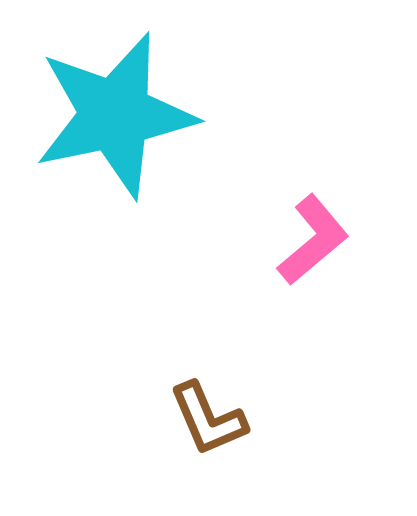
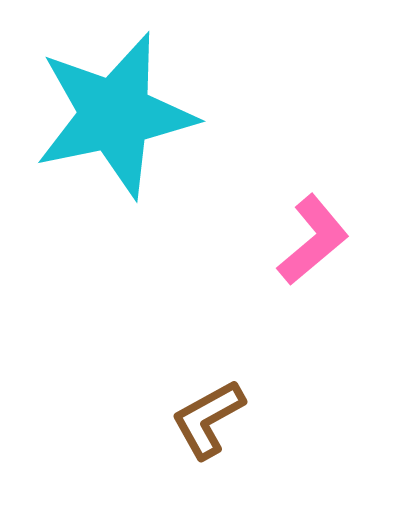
brown L-shape: rotated 84 degrees clockwise
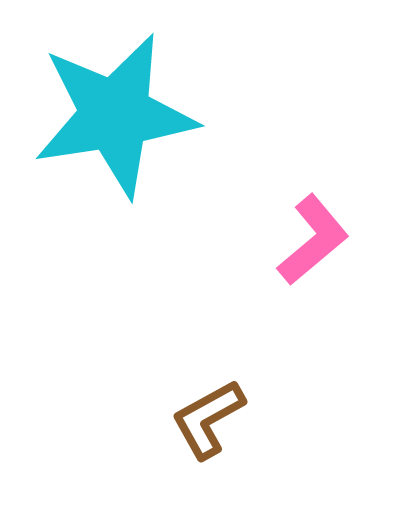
cyan star: rotated 3 degrees clockwise
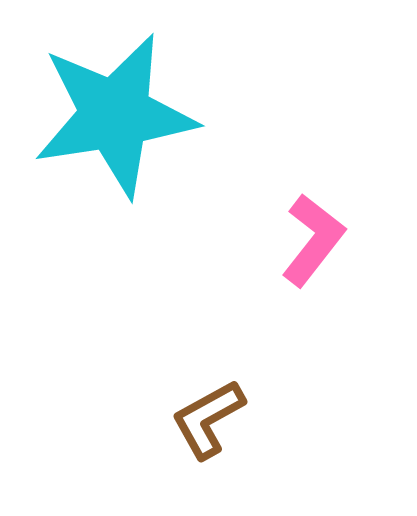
pink L-shape: rotated 12 degrees counterclockwise
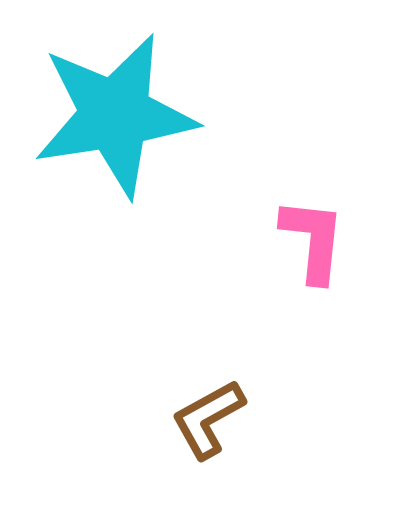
pink L-shape: rotated 32 degrees counterclockwise
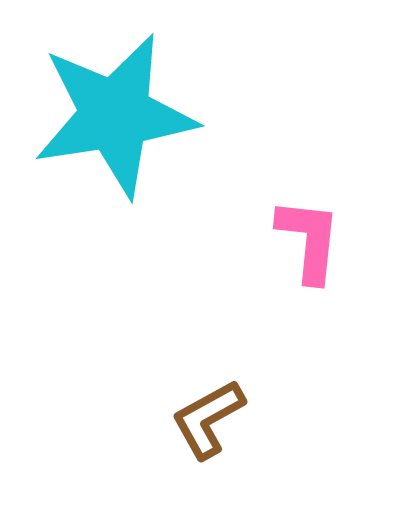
pink L-shape: moved 4 px left
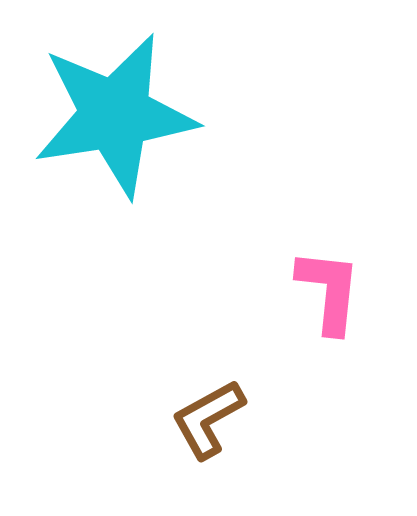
pink L-shape: moved 20 px right, 51 px down
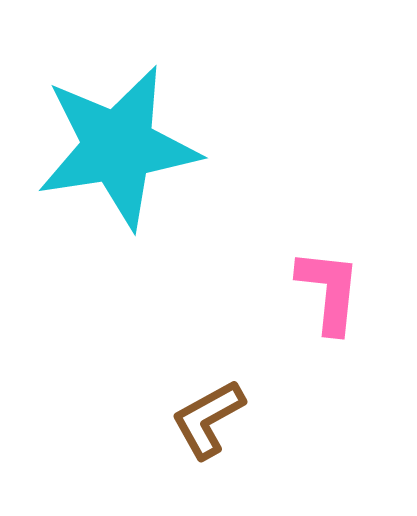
cyan star: moved 3 px right, 32 px down
